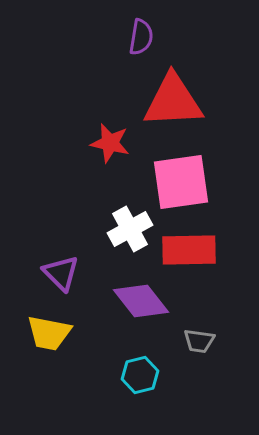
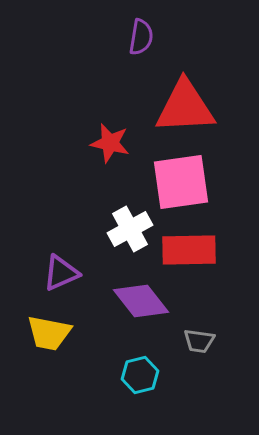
red triangle: moved 12 px right, 6 px down
purple triangle: rotated 51 degrees clockwise
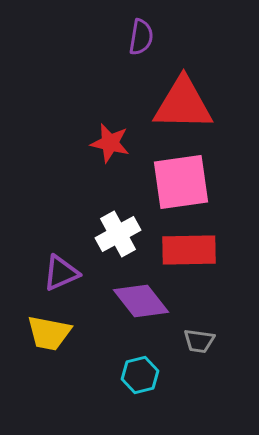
red triangle: moved 2 px left, 3 px up; rotated 4 degrees clockwise
white cross: moved 12 px left, 5 px down
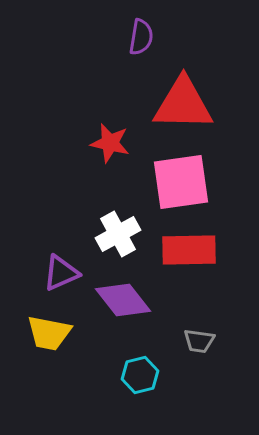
purple diamond: moved 18 px left, 1 px up
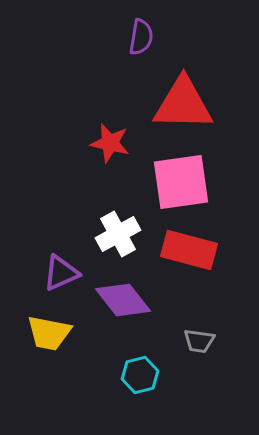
red rectangle: rotated 16 degrees clockwise
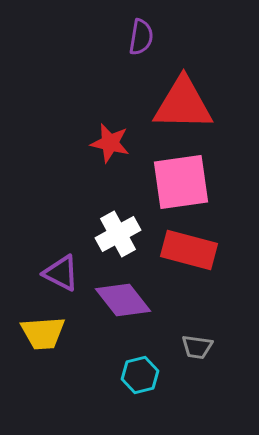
purple triangle: rotated 51 degrees clockwise
yellow trapezoid: moved 6 px left; rotated 15 degrees counterclockwise
gray trapezoid: moved 2 px left, 6 px down
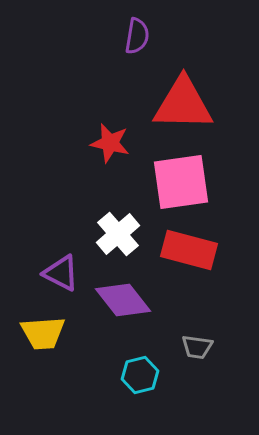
purple semicircle: moved 4 px left, 1 px up
white cross: rotated 12 degrees counterclockwise
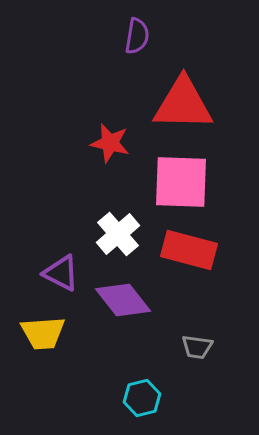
pink square: rotated 10 degrees clockwise
cyan hexagon: moved 2 px right, 23 px down
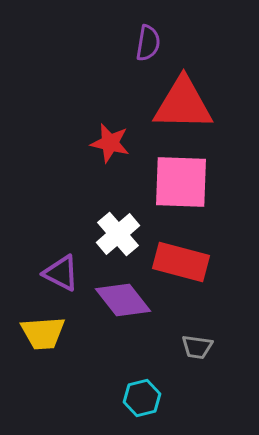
purple semicircle: moved 11 px right, 7 px down
red rectangle: moved 8 px left, 12 px down
